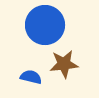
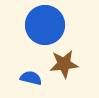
blue semicircle: moved 1 px down
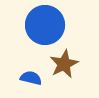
brown star: rotated 20 degrees counterclockwise
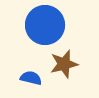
brown star: rotated 12 degrees clockwise
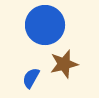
blue semicircle: rotated 75 degrees counterclockwise
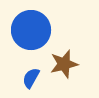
blue circle: moved 14 px left, 5 px down
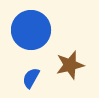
brown star: moved 6 px right, 1 px down
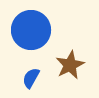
brown star: rotated 12 degrees counterclockwise
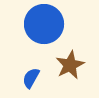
blue circle: moved 13 px right, 6 px up
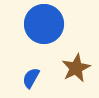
brown star: moved 6 px right, 3 px down
